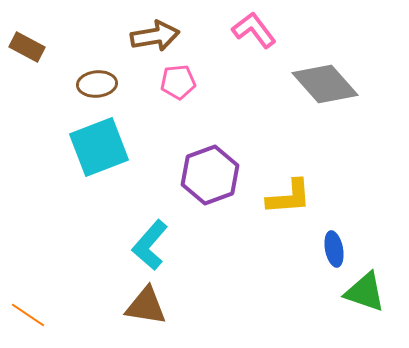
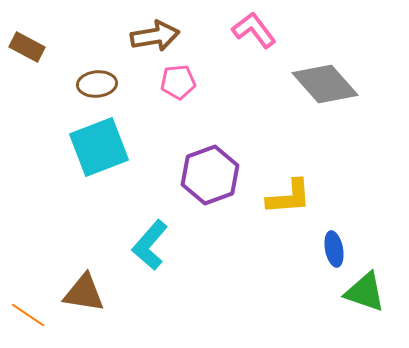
brown triangle: moved 62 px left, 13 px up
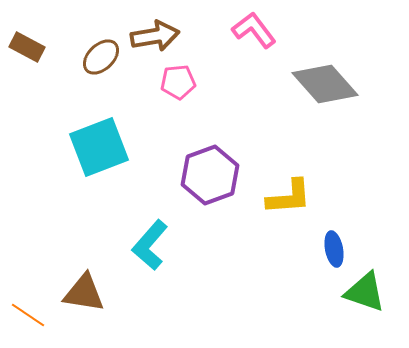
brown ellipse: moved 4 px right, 27 px up; rotated 39 degrees counterclockwise
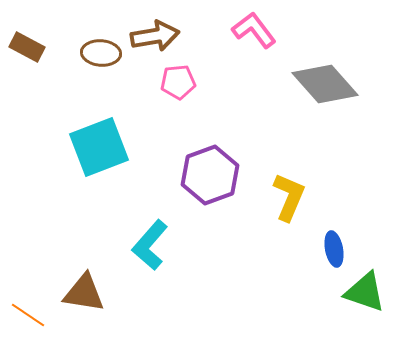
brown ellipse: moved 4 px up; rotated 48 degrees clockwise
yellow L-shape: rotated 63 degrees counterclockwise
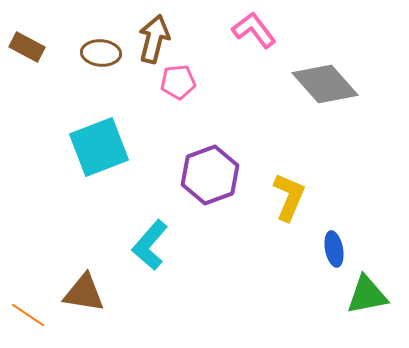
brown arrow: moved 1 px left, 3 px down; rotated 66 degrees counterclockwise
green triangle: moved 2 px right, 3 px down; rotated 30 degrees counterclockwise
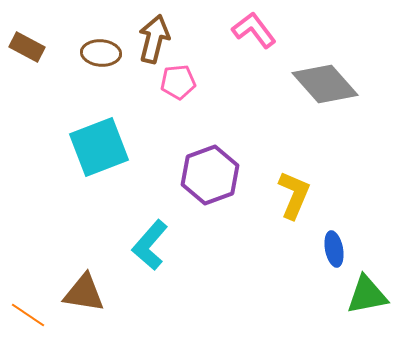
yellow L-shape: moved 5 px right, 2 px up
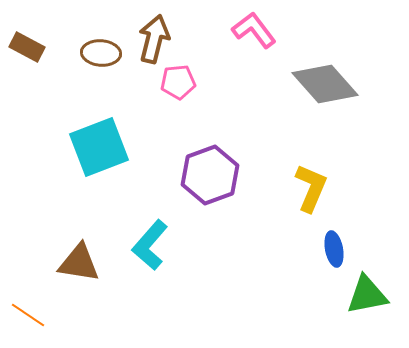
yellow L-shape: moved 17 px right, 7 px up
brown triangle: moved 5 px left, 30 px up
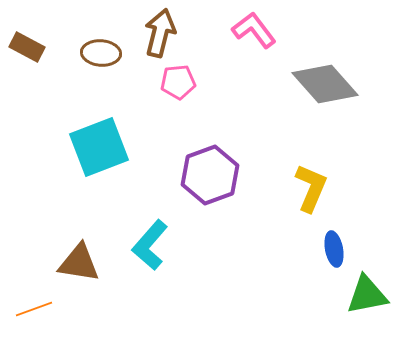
brown arrow: moved 6 px right, 6 px up
orange line: moved 6 px right, 6 px up; rotated 54 degrees counterclockwise
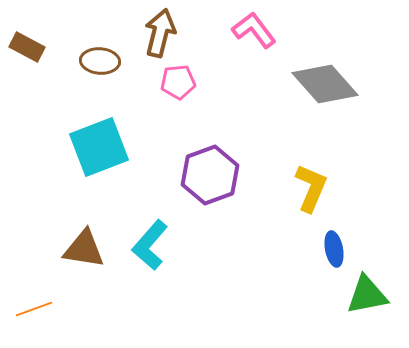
brown ellipse: moved 1 px left, 8 px down
brown triangle: moved 5 px right, 14 px up
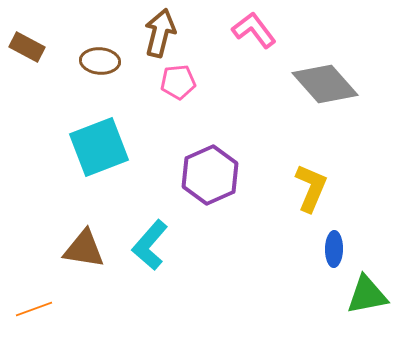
purple hexagon: rotated 4 degrees counterclockwise
blue ellipse: rotated 12 degrees clockwise
